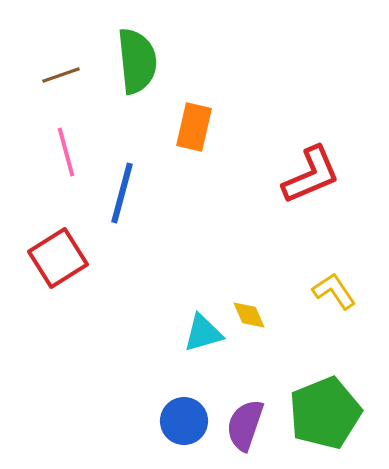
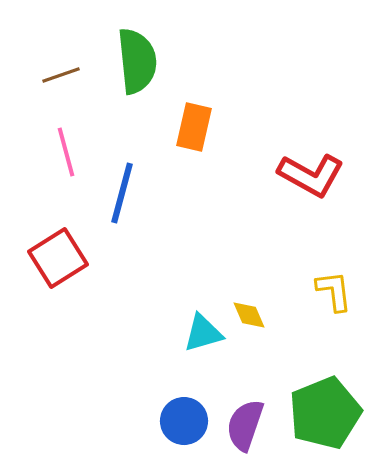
red L-shape: rotated 52 degrees clockwise
yellow L-shape: rotated 27 degrees clockwise
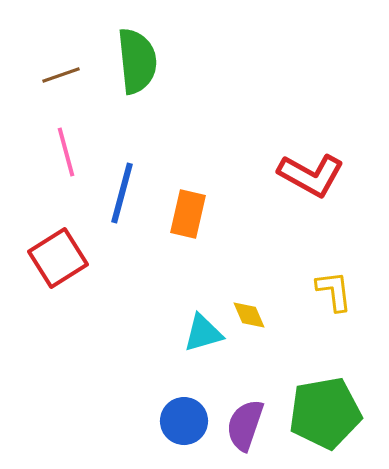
orange rectangle: moved 6 px left, 87 px down
green pentagon: rotated 12 degrees clockwise
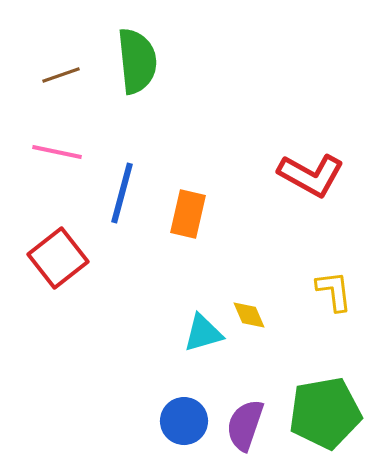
pink line: moved 9 px left; rotated 63 degrees counterclockwise
red square: rotated 6 degrees counterclockwise
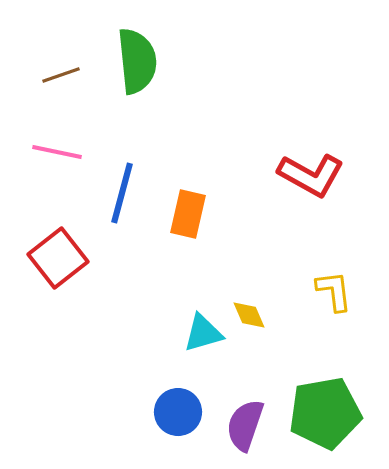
blue circle: moved 6 px left, 9 px up
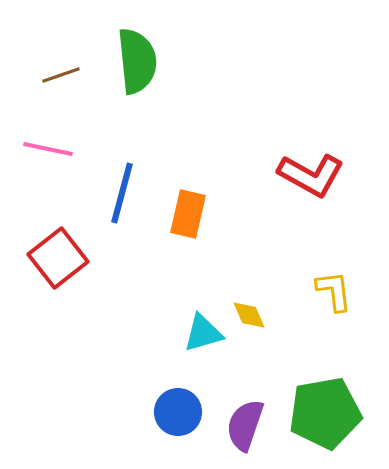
pink line: moved 9 px left, 3 px up
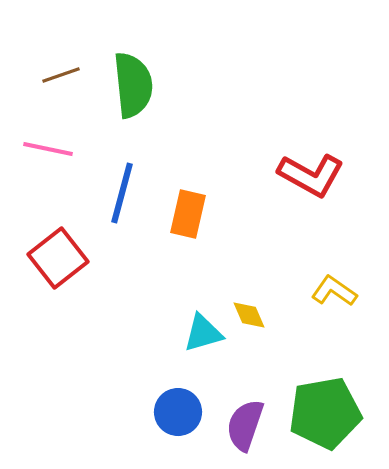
green semicircle: moved 4 px left, 24 px down
yellow L-shape: rotated 48 degrees counterclockwise
